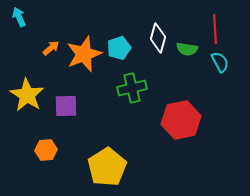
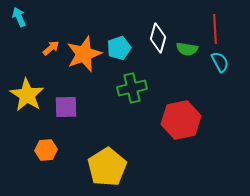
purple square: moved 1 px down
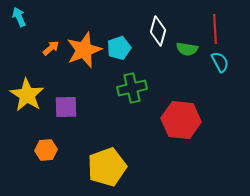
white diamond: moved 7 px up
orange star: moved 4 px up
red hexagon: rotated 18 degrees clockwise
yellow pentagon: rotated 12 degrees clockwise
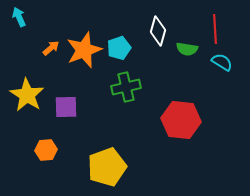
cyan semicircle: moved 2 px right; rotated 30 degrees counterclockwise
green cross: moved 6 px left, 1 px up
